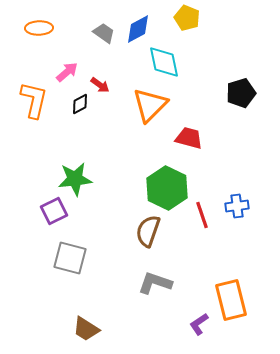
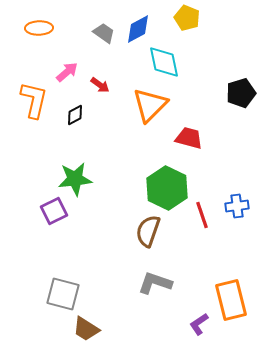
black diamond: moved 5 px left, 11 px down
gray square: moved 7 px left, 36 px down
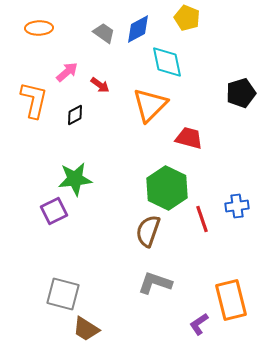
cyan diamond: moved 3 px right
red line: moved 4 px down
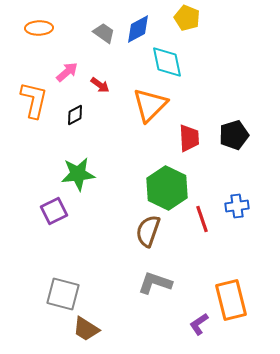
black pentagon: moved 7 px left, 42 px down
red trapezoid: rotated 72 degrees clockwise
green star: moved 3 px right, 5 px up
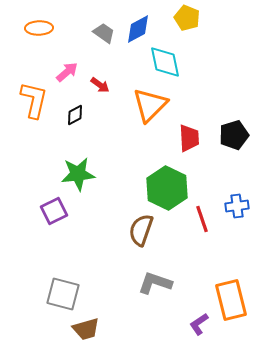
cyan diamond: moved 2 px left
brown semicircle: moved 7 px left, 1 px up
brown trapezoid: rotated 48 degrees counterclockwise
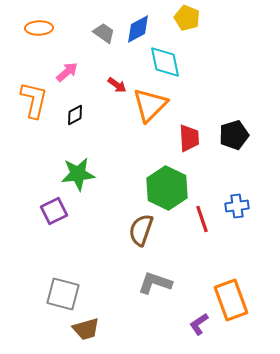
red arrow: moved 17 px right
orange rectangle: rotated 6 degrees counterclockwise
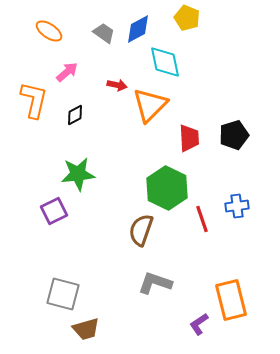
orange ellipse: moved 10 px right, 3 px down; rotated 36 degrees clockwise
red arrow: rotated 24 degrees counterclockwise
orange rectangle: rotated 6 degrees clockwise
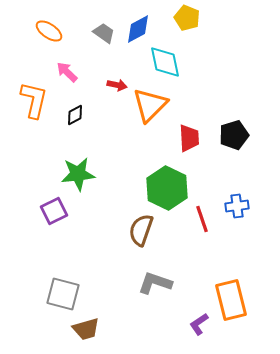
pink arrow: rotated 95 degrees counterclockwise
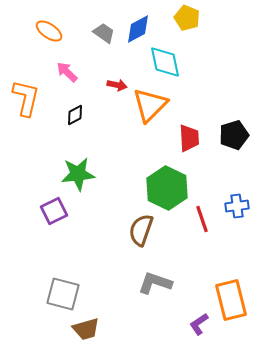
orange L-shape: moved 8 px left, 2 px up
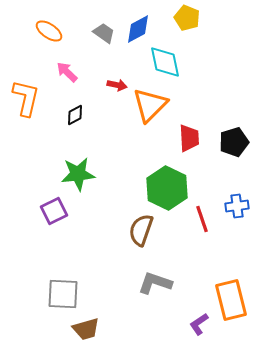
black pentagon: moved 7 px down
gray square: rotated 12 degrees counterclockwise
